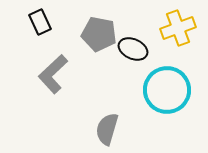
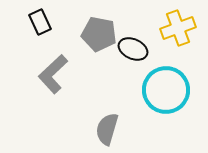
cyan circle: moved 1 px left
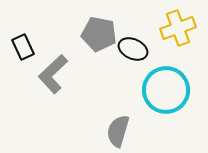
black rectangle: moved 17 px left, 25 px down
gray semicircle: moved 11 px right, 2 px down
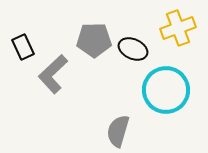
gray pentagon: moved 5 px left, 6 px down; rotated 12 degrees counterclockwise
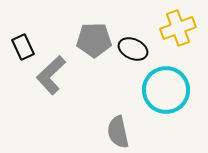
gray L-shape: moved 2 px left, 1 px down
gray semicircle: moved 1 px down; rotated 28 degrees counterclockwise
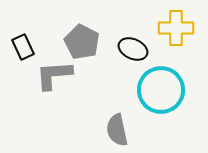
yellow cross: moved 2 px left; rotated 20 degrees clockwise
gray pentagon: moved 12 px left, 2 px down; rotated 28 degrees clockwise
gray L-shape: moved 3 px right; rotated 39 degrees clockwise
cyan circle: moved 5 px left
gray semicircle: moved 1 px left, 2 px up
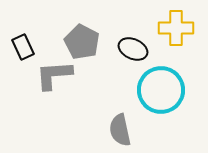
gray semicircle: moved 3 px right
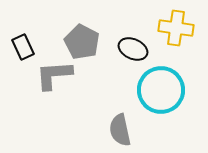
yellow cross: rotated 8 degrees clockwise
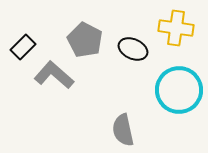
gray pentagon: moved 3 px right, 2 px up
black rectangle: rotated 70 degrees clockwise
gray L-shape: rotated 45 degrees clockwise
cyan circle: moved 18 px right
gray semicircle: moved 3 px right
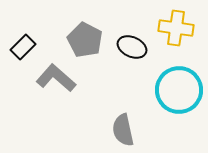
black ellipse: moved 1 px left, 2 px up
gray L-shape: moved 2 px right, 3 px down
